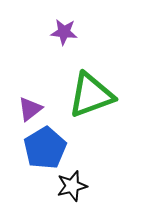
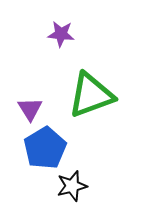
purple star: moved 3 px left, 2 px down
purple triangle: rotated 24 degrees counterclockwise
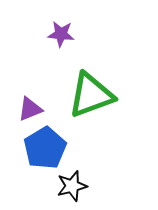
purple triangle: rotated 40 degrees clockwise
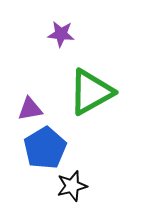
green triangle: moved 3 px up; rotated 9 degrees counterclockwise
purple triangle: rotated 12 degrees clockwise
